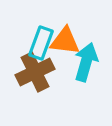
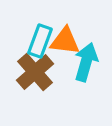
cyan rectangle: moved 1 px left, 2 px up
brown cross: rotated 15 degrees counterclockwise
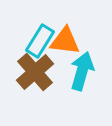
cyan rectangle: rotated 12 degrees clockwise
cyan arrow: moved 4 px left, 9 px down
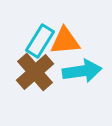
orange triangle: rotated 12 degrees counterclockwise
cyan arrow: rotated 66 degrees clockwise
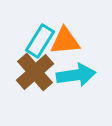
cyan arrow: moved 6 px left, 4 px down
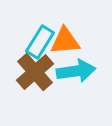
cyan rectangle: moved 1 px down
cyan arrow: moved 4 px up
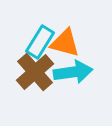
orange triangle: moved 2 px down; rotated 20 degrees clockwise
cyan arrow: moved 3 px left, 1 px down
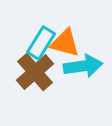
cyan rectangle: moved 1 px right, 1 px down
cyan arrow: moved 10 px right, 6 px up
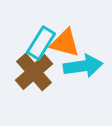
brown cross: moved 1 px left
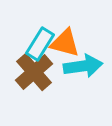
cyan rectangle: moved 1 px left, 1 px down
